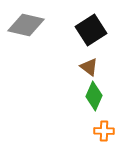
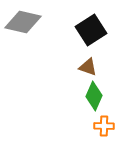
gray diamond: moved 3 px left, 3 px up
brown triangle: moved 1 px left; rotated 18 degrees counterclockwise
orange cross: moved 5 px up
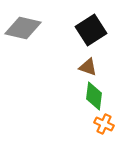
gray diamond: moved 6 px down
green diamond: rotated 16 degrees counterclockwise
orange cross: moved 2 px up; rotated 24 degrees clockwise
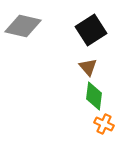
gray diamond: moved 2 px up
brown triangle: rotated 30 degrees clockwise
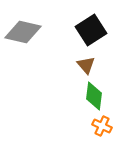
gray diamond: moved 6 px down
brown triangle: moved 2 px left, 2 px up
orange cross: moved 2 px left, 2 px down
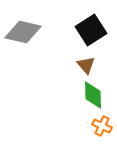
green diamond: moved 1 px left, 1 px up; rotated 8 degrees counterclockwise
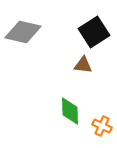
black square: moved 3 px right, 2 px down
brown triangle: moved 3 px left; rotated 42 degrees counterclockwise
green diamond: moved 23 px left, 16 px down
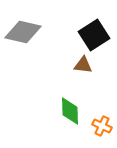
black square: moved 3 px down
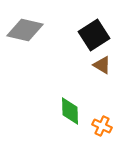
gray diamond: moved 2 px right, 2 px up
brown triangle: moved 19 px right; rotated 24 degrees clockwise
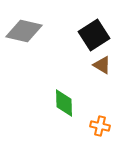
gray diamond: moved 1 px left, 1 px down
green diamond: moved 6 px left, 8 px up
orange cross: moved 2 px left; rotated 12 degrees counterclockwise
